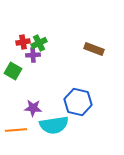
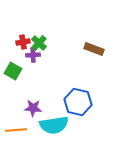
green cross: rotated 21 degrees counterclockwise
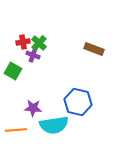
purple cross: rotated 24 degrees clockwise
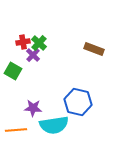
purple cross: rotated 24 degrees clockwise
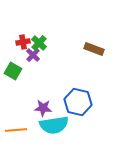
purple star: moved 10 px right
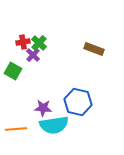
orange line: moved 1 px up
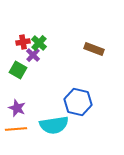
green square: moved 5 px right, 1 px up
purple star: moved 26 px left; rotated 18 degrees clockwise
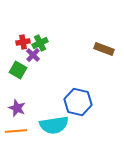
green cross: moved 1 px right; rotated 21 degrees clockwise
brown rectangle: moved 10 px right
orange line: moved 2 px down
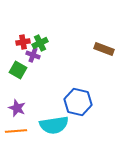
purple cross: rotated 24 degrees counterclockwise
